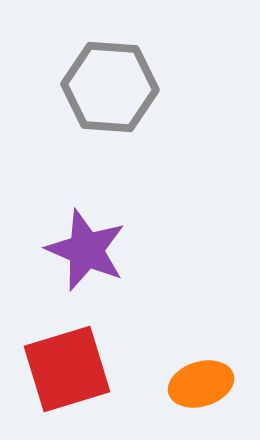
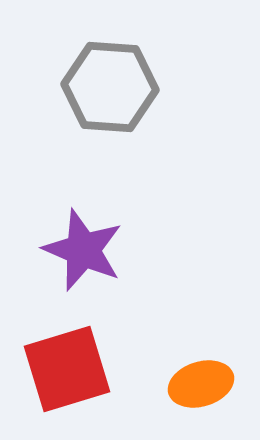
purple star: moved 3 px left
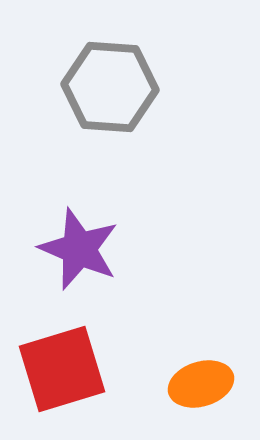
purple star: moved 4 px left, 1 px up
red square: moved 5 px left
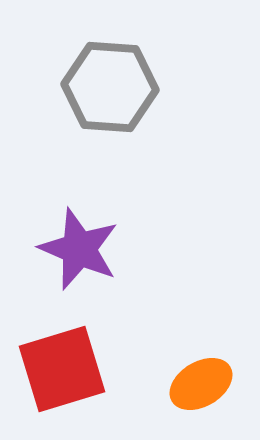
orange ellipse: rotated 14 degrees counterclockwise
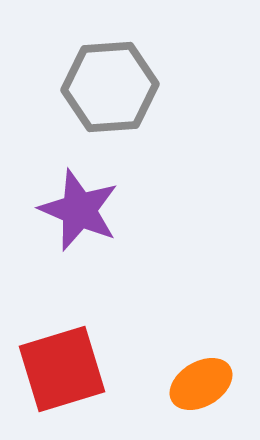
gray hexagon: rotated 8 degrees counterclockwise
purple star: moved 39 px up
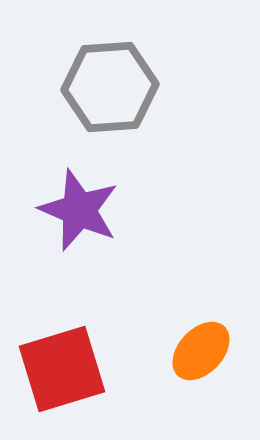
orange ellipse: moved 33 px up; rotated 16 degrees counterclockwise
